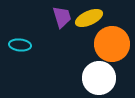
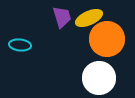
orange circle: moved 5 px left, 5 px up
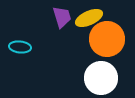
cyan ellipse: moved 2 px down
white circle: moved 2 px right
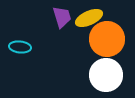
white circle: moved 5 px right, 3 px up
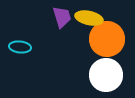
yellow ellipse: rotated 36 degrees clockwise
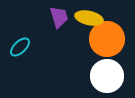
purple trapezoid: moved 3 px left
cyan ellipse: rotated 50 degrees counterclockwise
white circle: moved 1 px right, 1 px down
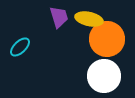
yellow ellipse: moved 1 px down
white circle: moved 3 px left
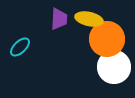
purple trapezoid: moved 2 px down; rotated 20 degrees clockwise
white circle: moved 10 px right, 9 px up
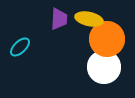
white circle: moved 10 px left
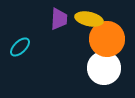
white circle: moved 1 px down
